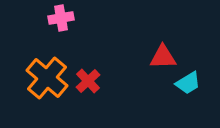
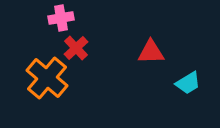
red triangle: moved 12 px left, 5 px up
red cross: moved 12 px left, 33 px up
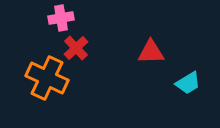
orange cross: rotated 15 degrees counterclockwise
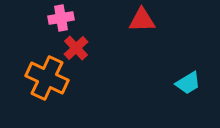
red triangle: moved 9 px left, 32 px up
